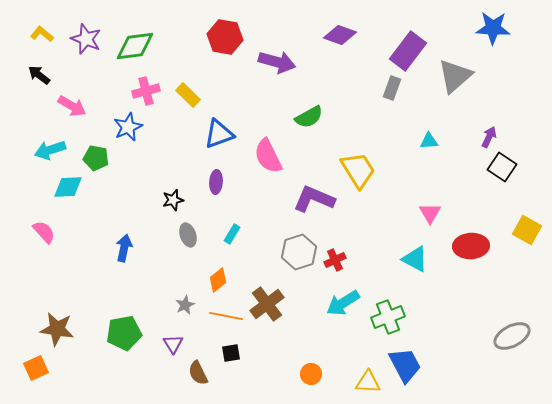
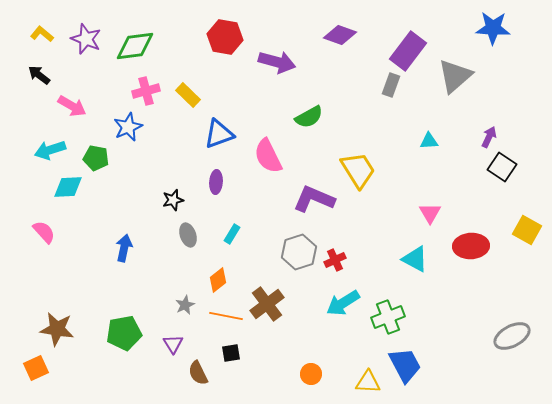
gray rectangle at (392, 88): moved 1 px left, 3 px up
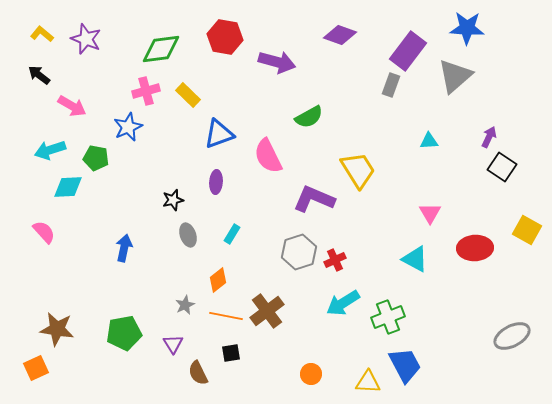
blue star at (493, 28): moved 26 px left
green diamond at (135, 46): moved 26 px right, 3 px down
red ellipse at (471, 246): moved 4 px right, 2 px down
brown cross at (267, 304): moved 7 px down
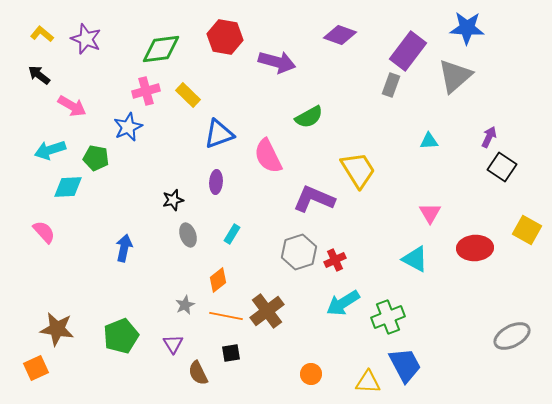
green pentagon at (124, 333): moved 3 px left, 3 px down; rotated 12 degrees counterclockwise
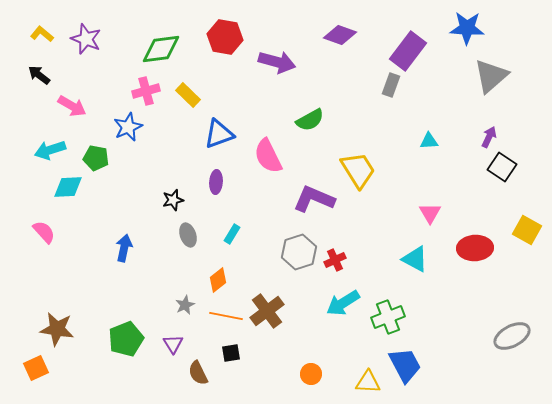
gray triangle at (455, 76): moved 36 px right
green semicircle at (309, 117): moved 1 px right, 3 px down
green pentagon at (121, 336): moved 5 px right, 3 px down
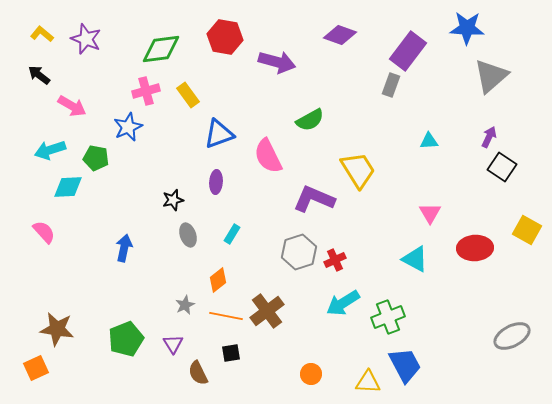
yellow rectangle at (188, 95): rotated 10 degrees clockwise
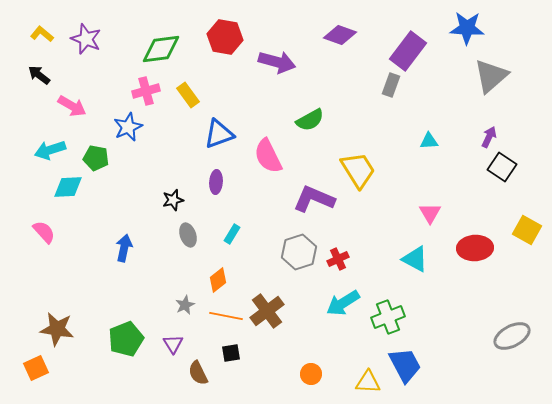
red cross at (335, 260): moved 3 px right, 1 px up
